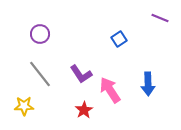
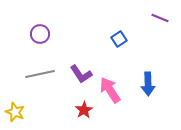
gray line: rotated 64 degrees counterclockwise
yellow star: moved 9 px left, 6 px down; rotated 24 degrees clockwise
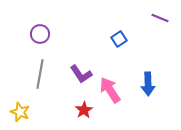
gray line: rotated 68 degrees counterclockwise
yellow star: moved 5 px right
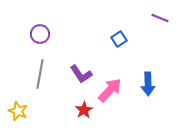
pink arrow: rotated 76 degrees clockwise
yellow star: moved 2 px left, 1 px up
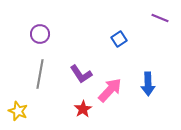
red star: moved 1 px left, 1 px up
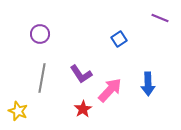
gray line: moved 2 px right, 4 px down
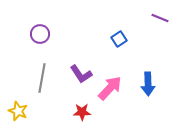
pink arrow: moved 2 px up
red star: moved 1 px left, 3 px down; rotated 30 degrees clockwise
